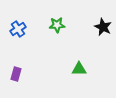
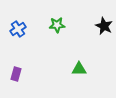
black star: moved 1 px right, 1 px up
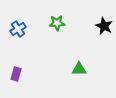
green star: moved 2 px up
